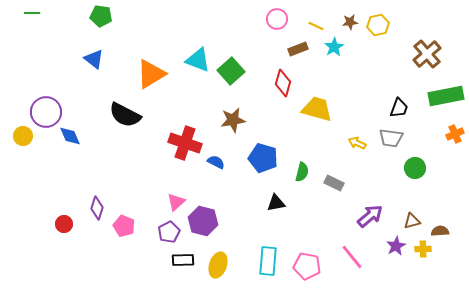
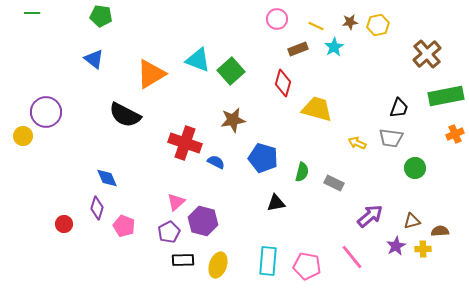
blue diamond at (70, 136): moved 37 px right, 42 px down
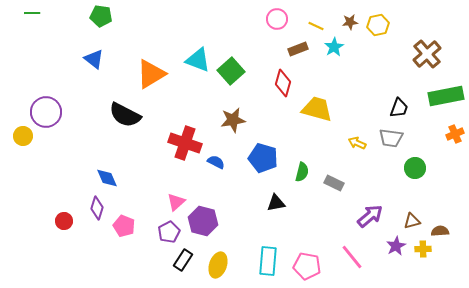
red circle at (64, 224): moved 3 px up
black rectangle at (183, 260): rotated 55 degrees counterclockwise
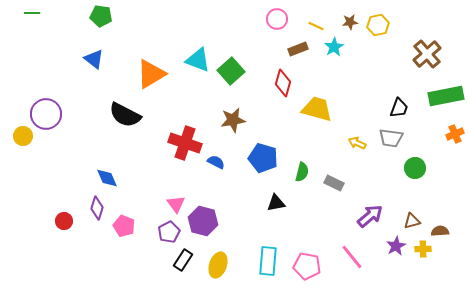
purple circle at (46, 112): moved 2 px down
pink triangle at (176, 202): moved 2 px down; rotated 24 degrees counterclockwise
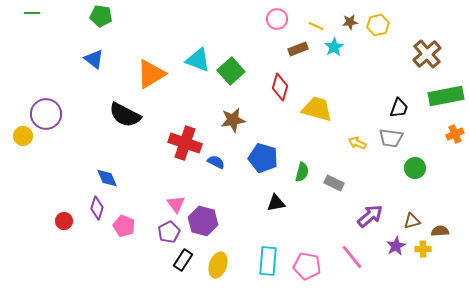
red diamond at (283, 83): moved 3 px left, 4 px down
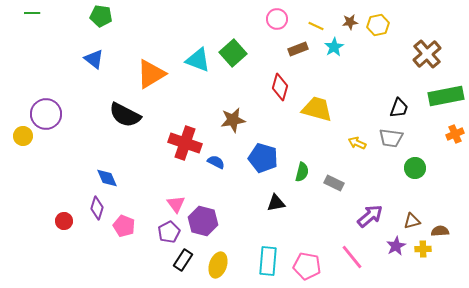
green square at (231, 71): moved 2 px right, 18 px up
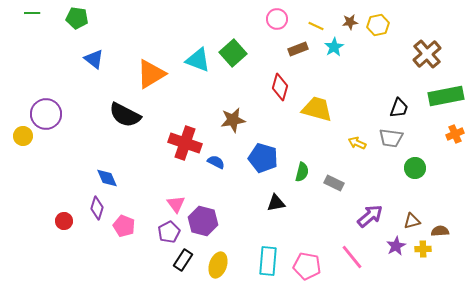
green pentagon at (101, 16): moved 24 px left, 2 px down
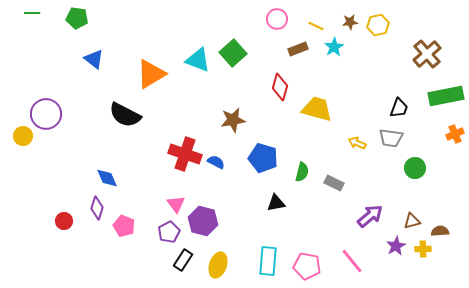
red cross at (185, 143): moved 11 px down
pink line at (352, 257): moved 4 px down
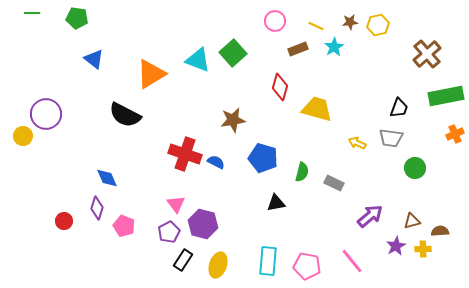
pink circle at (277, 19): moved 2 px left, 2 px down
purple hexagon at (203, 221): moved 3 px down
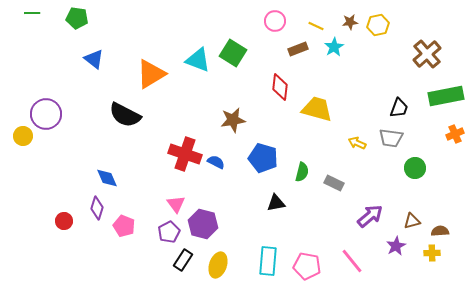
green square at (233, 53): rotated 16 degrees counterclockwise
red diamond at (280, 87): rotated 8 degrees counterclockwise
yellow cross at (423, 249): moved 9 px right, 4 px down
